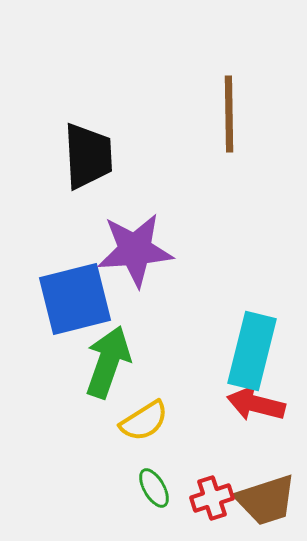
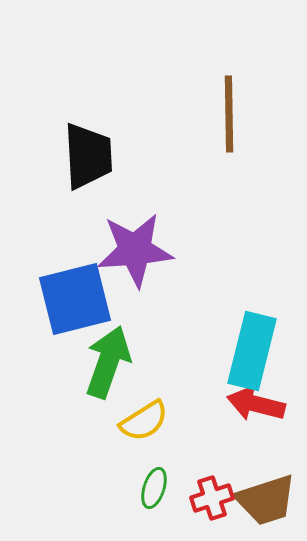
green ellipse: rotated 48 degrees clockwise
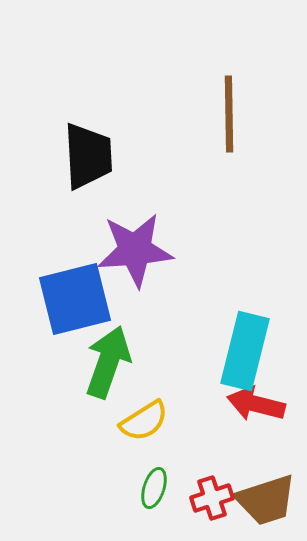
cyan rectangle: moved 7 px left
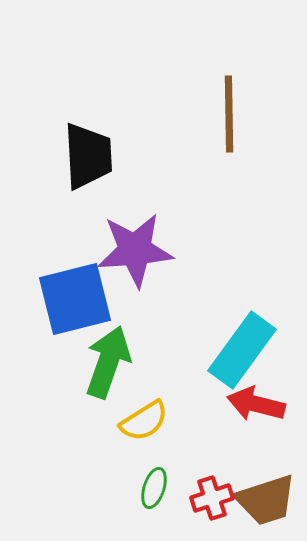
cyan rectangle: moved 3 px left, 1 px up; rotated 22 degrees clockwise
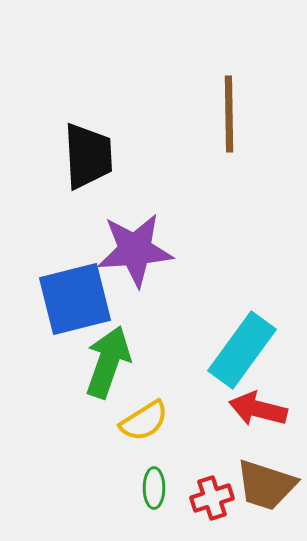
red arrow: moved 2 px right, 5 px down
green ellipse: rotated 18 degrees counterclockwise
brown trapezoid: moved 15 px up; rotated 36 degrees clockwise
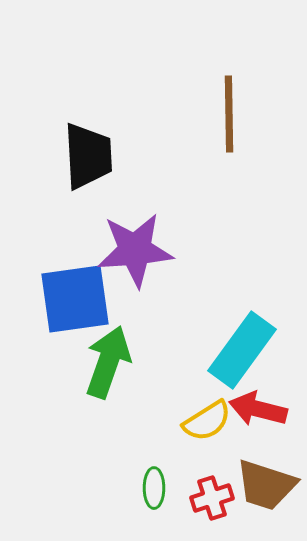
blue square: rotated 6 degrees clockwise
yellow semicircle: moved 63 px right
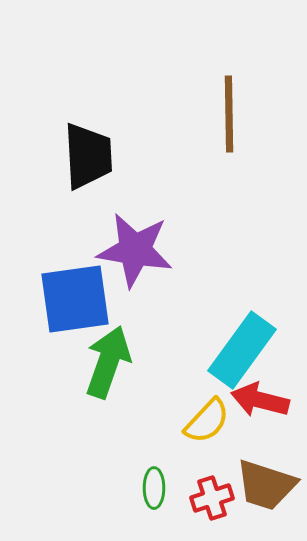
purple star: rotated 14 degrees clockwise
red arrow: moved 2 px right, 9 px up
yellow semicircle: rotated 15 degrees counterclockwise
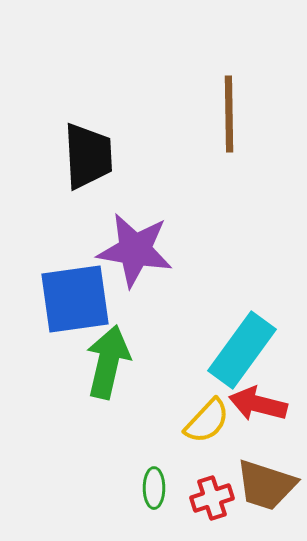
green arrow: rotated 6 degrees counterclockwise
red arrow: moved 2 px left, 4 px down
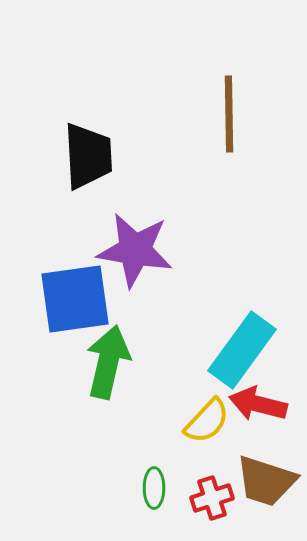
brown trapezoid: moved 4 px up
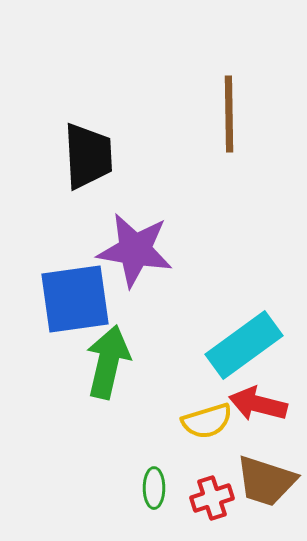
cyan rectangle: moved 2 px right, 5 px up; rotated 18 degrees clockwise
yellow semicircle: rotated 30 degrees clockwise
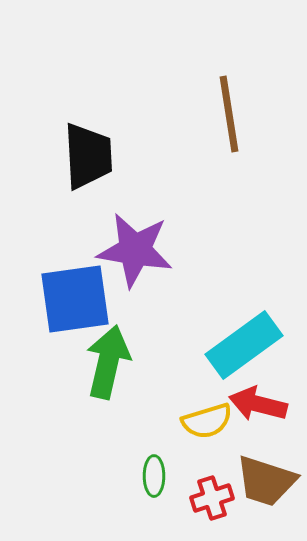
brown line: rotated 8 degrees counterclockwise
green ellipse: moved 12 px up
